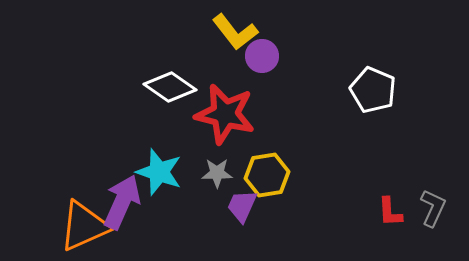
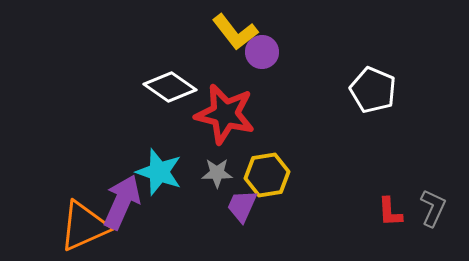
purple circle: moved 4 px up
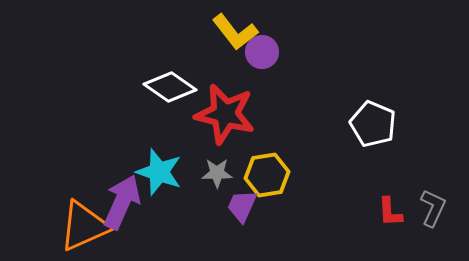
white pentagon: moved 34 px down
